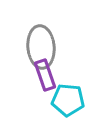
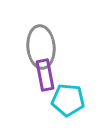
purple rectangle: rotated 8 degrees clockwise
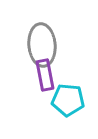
gray ellipse: moved 1 px right, 2 px up
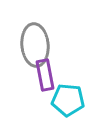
gray ellipse: moved 7 px left
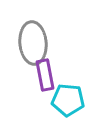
gray ellipse: moved 2 px left, 2 px up
